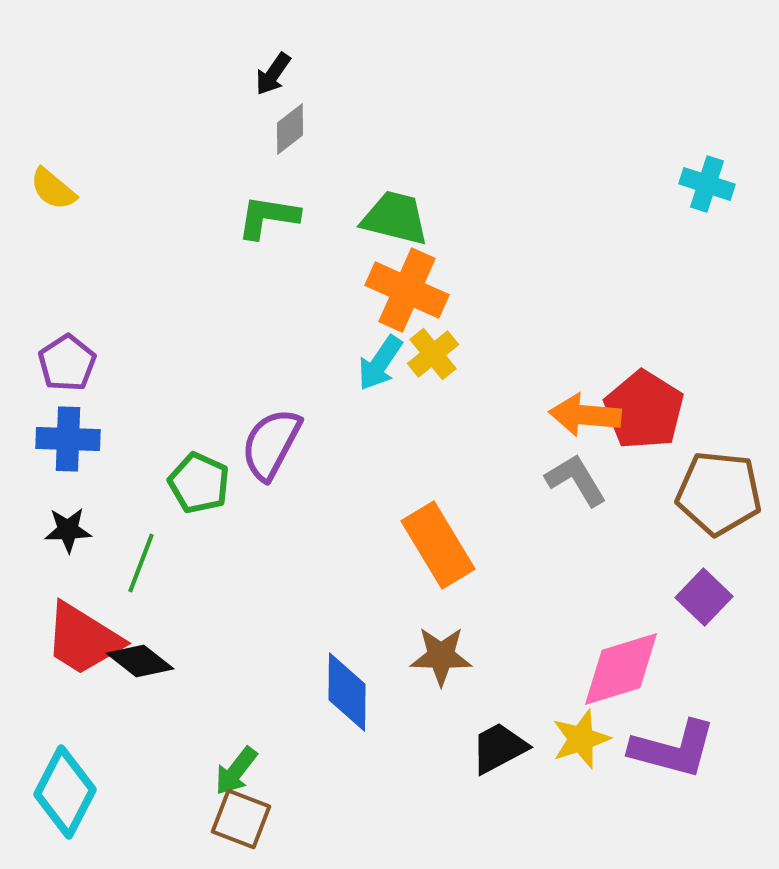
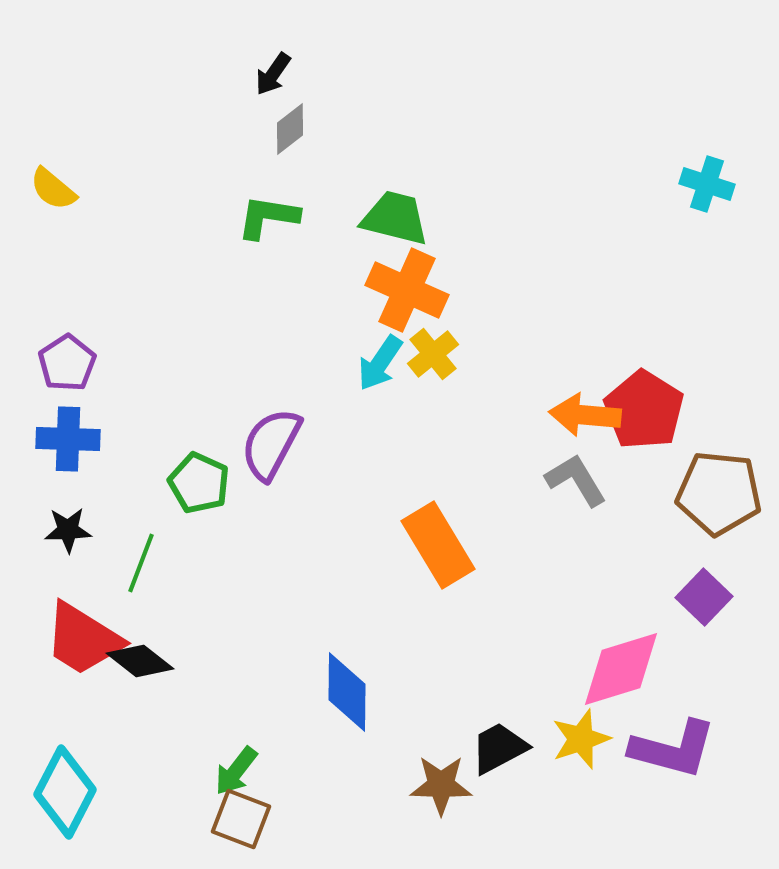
brown star: moved 129 px down
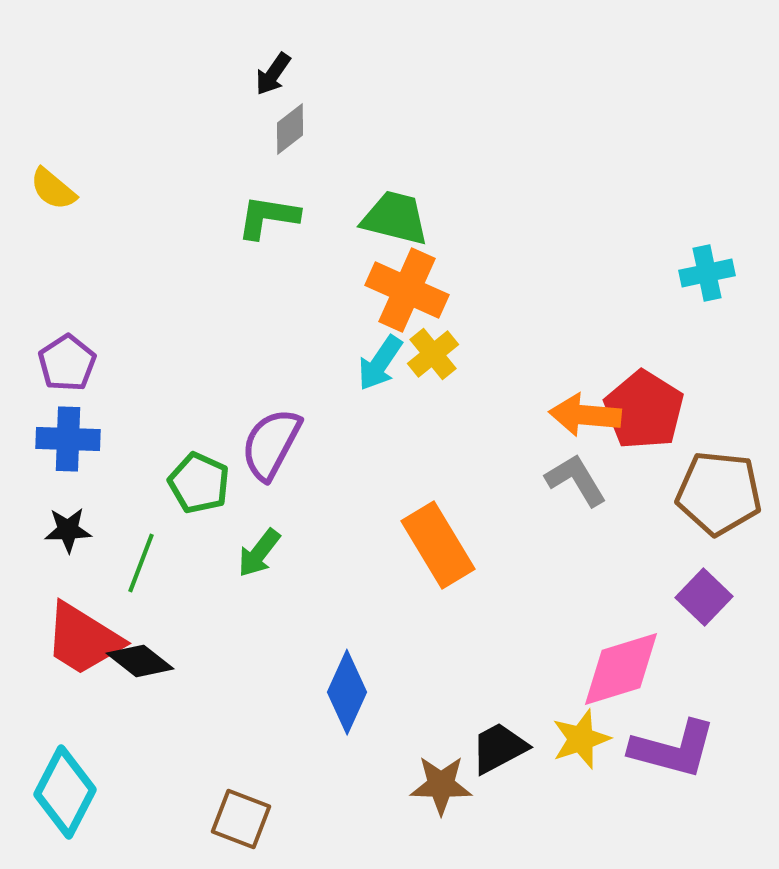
cyan cross: moved 89 px down; rotated 30 degrees counterclockwise
blue diamond: rotated 24 degrees clockwise
green arrow: moved 23 px right, 218 px up
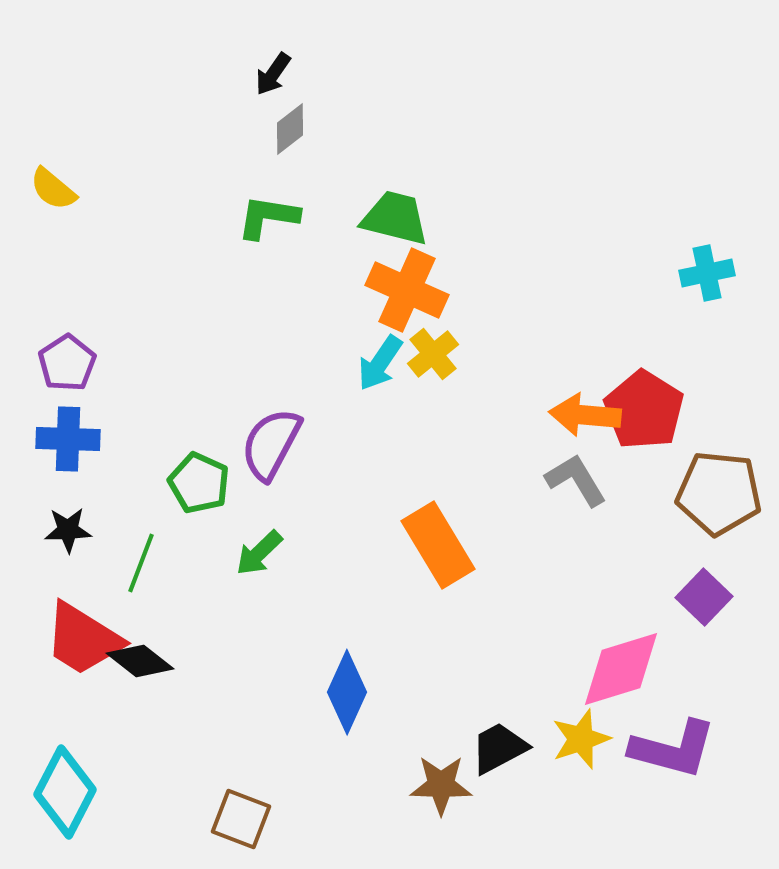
green arrow: rotated 8 degrees clockwise
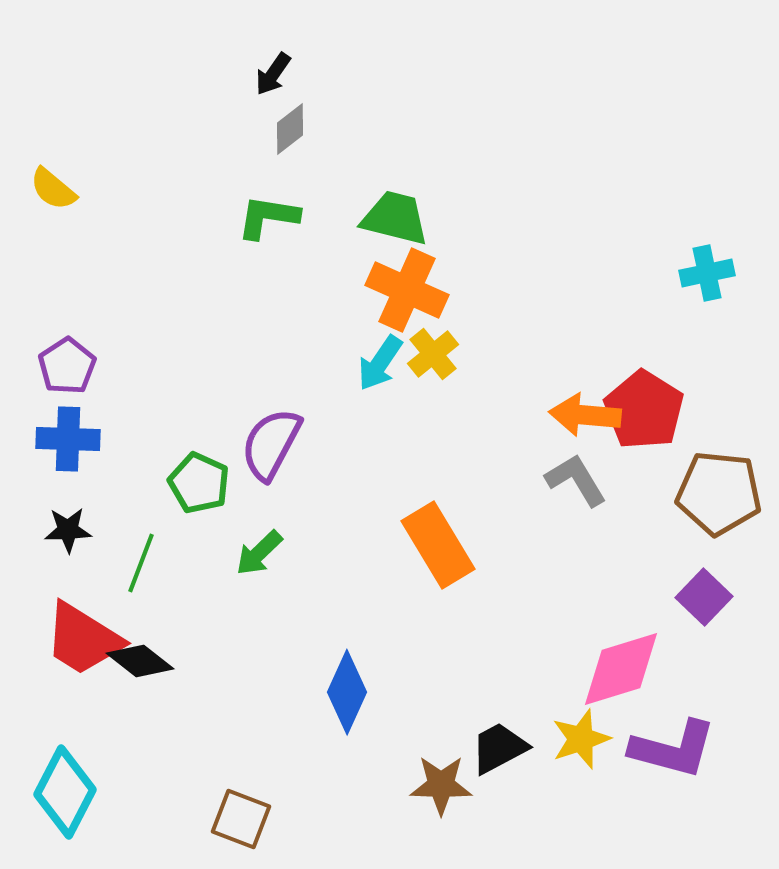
purple pentagon: moved 3 px down
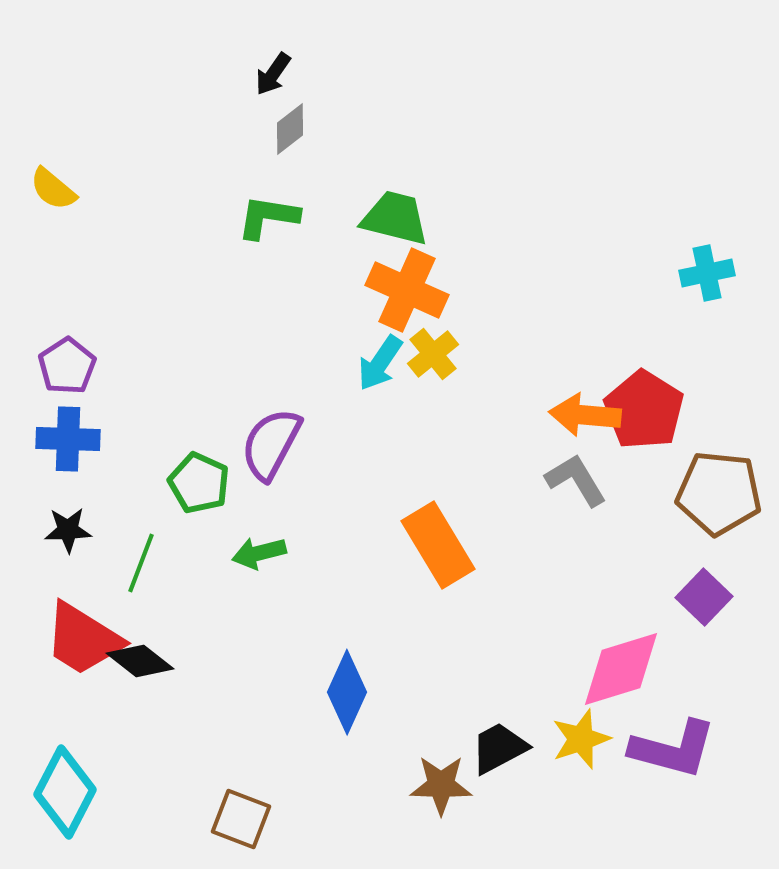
green arrow: rotated 30 degrees clockwise
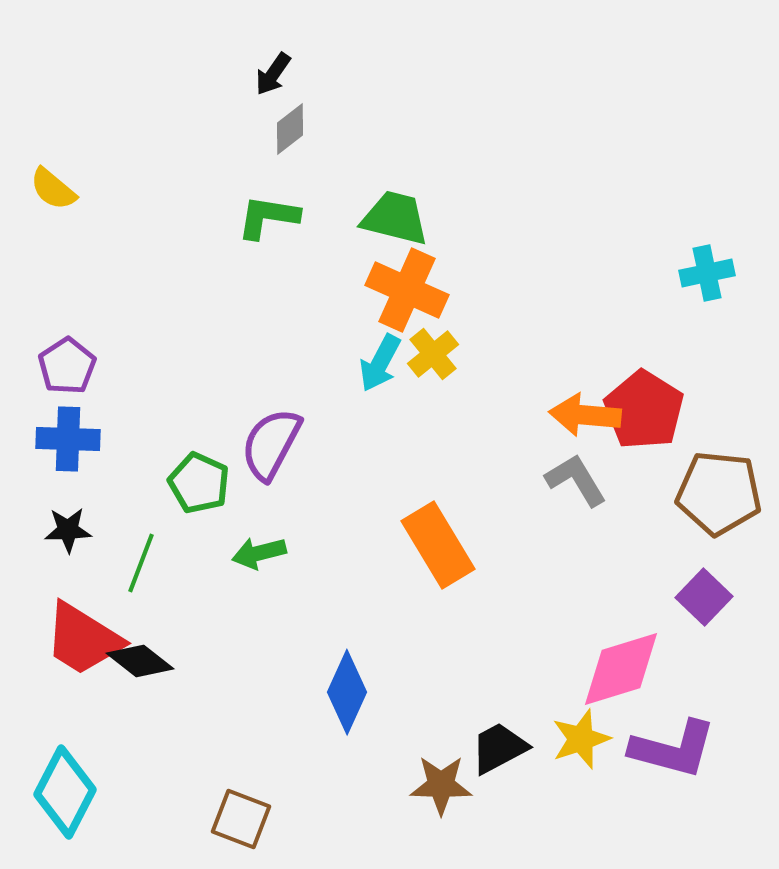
cyan arrow: rotated 6 degrees counterclockwise
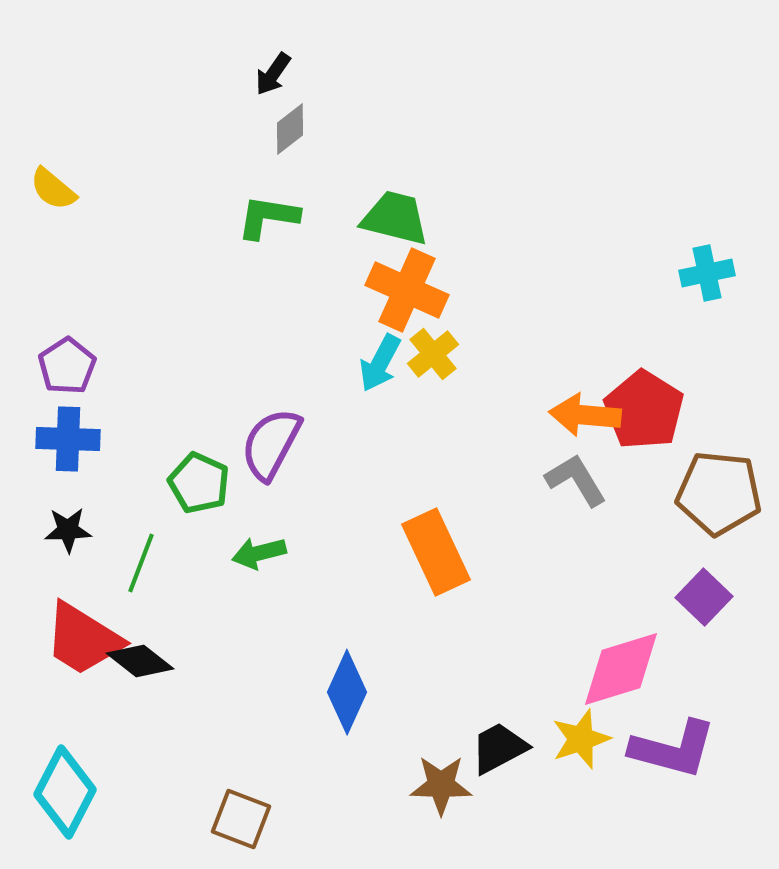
orange rectangle: moved 2 px left, 7 px down; rotated 6 degrees clockwise
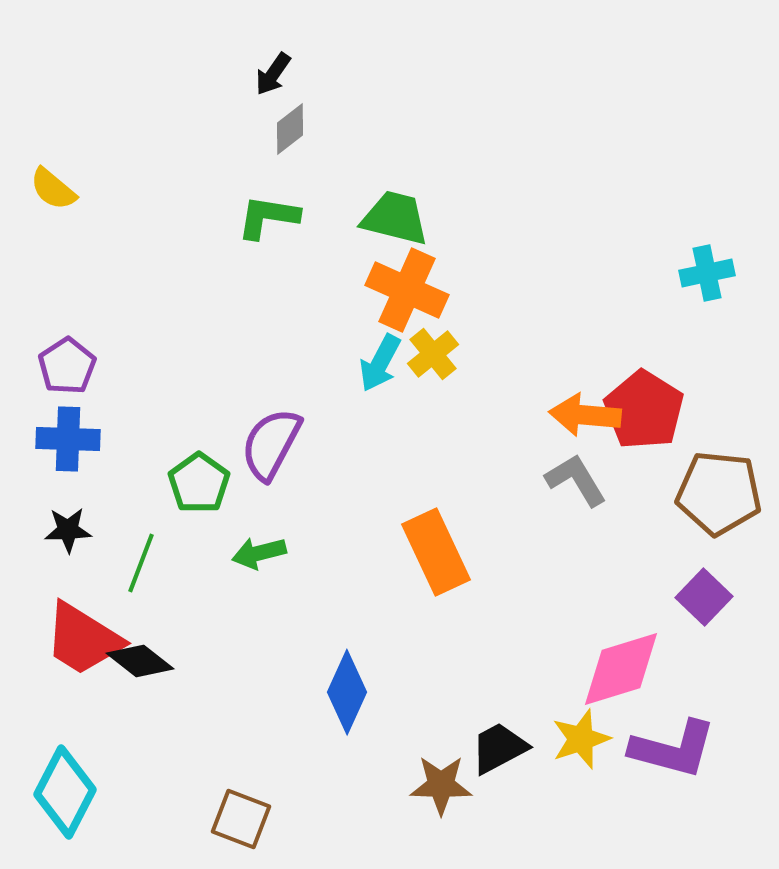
green pentagon: rotated 12 degrees clockwise
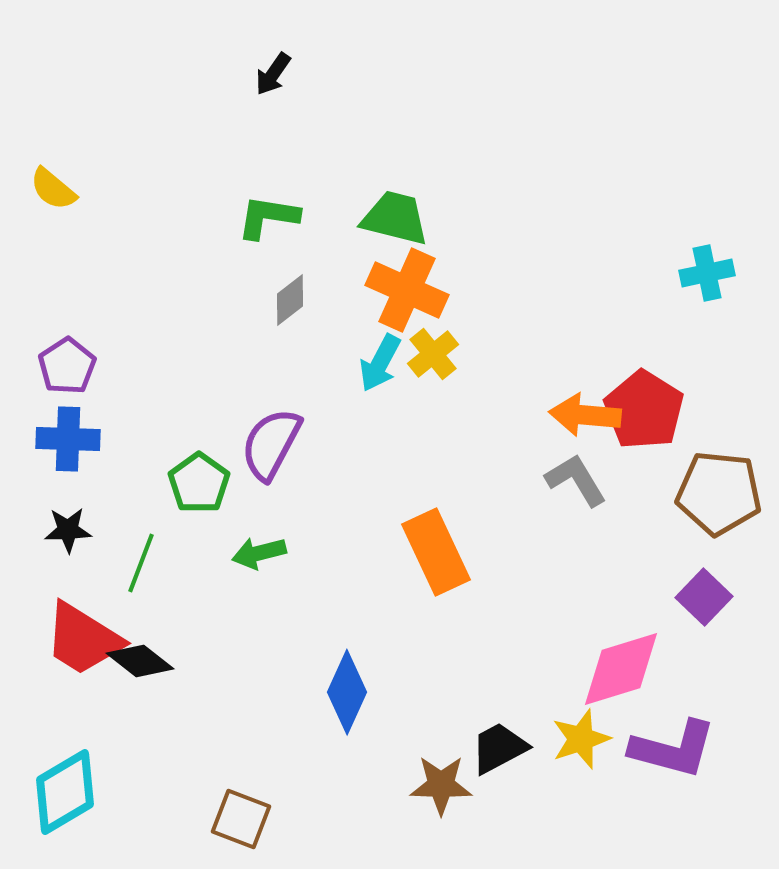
gray diamond: moved 171 px down
cyan diamond: rotated 32 degrees clockwise
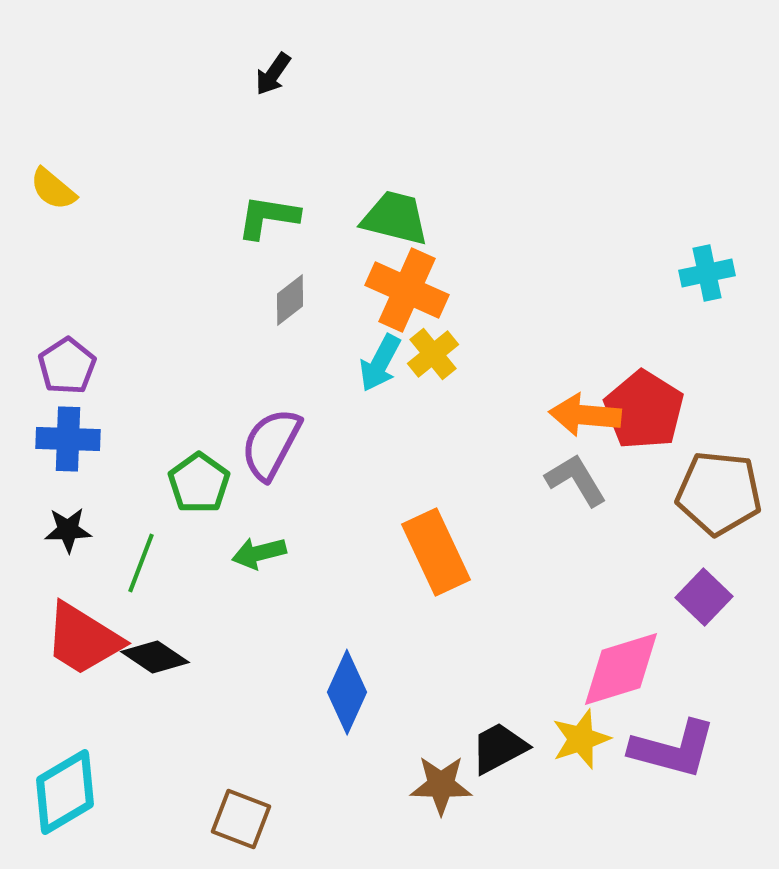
black diamond: moved 15 px right, 4 px up; rotated 4 degrees counterclockwise
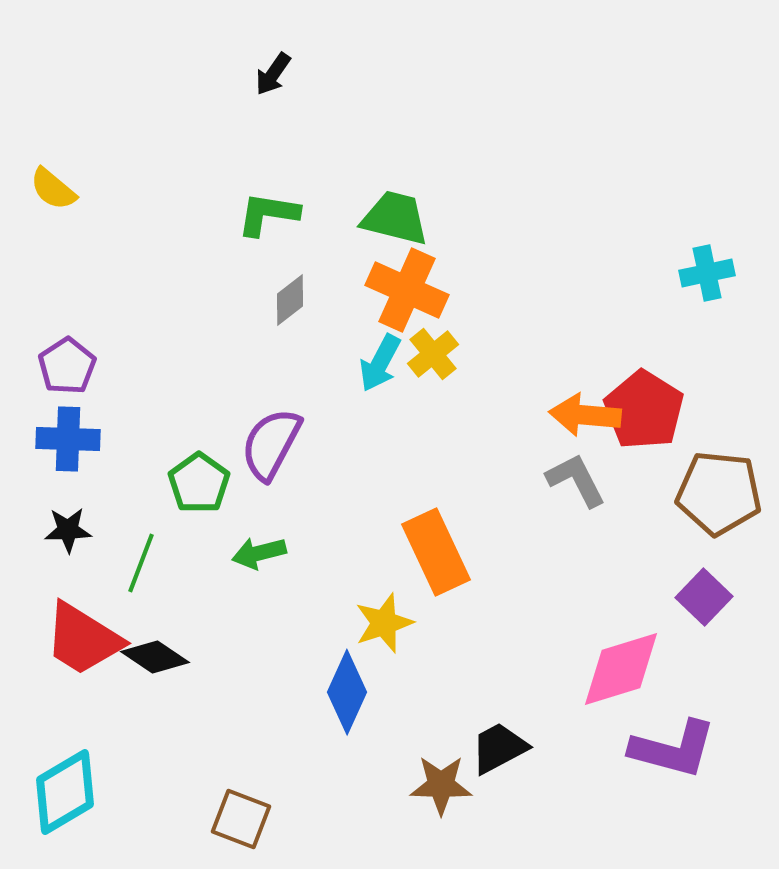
green L-shape: moved 3 px up
gray L-shape: rotated 4 degrees clockwise
yellow star: moved 197 px left, 116 px up
